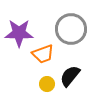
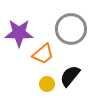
orange trapezoid: rotated 20 degrees counterclockwise
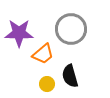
black semicircle: rotated 55 degrees counterclockwise
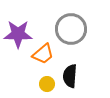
purple star: moved 1 px left, 1 px down
black semicircle: rotated 20 degrees clockwise
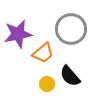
purple star: rotated 12 degrees counterclockwise
orange trapezoid: moved 1 px up
black semicircle: rotated 45 degrees counterclockwise
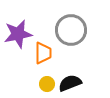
gray circle: moved 1 px down
orange trapezoid: rotated 50 degrees counterclockwise
black semicircle: moved 7 px down; rotated 110 degrees clockwise
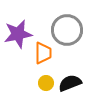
gray circle: moved 4 px left
yellow circle: moved 1 px left, 1 px up
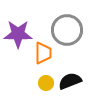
purple star: rotated 12 degrees clockwise
black semicircle: moved 2 px up
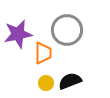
purple star: rotated 12 degrees counterclockwise
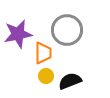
yellow circle: moved 7 px up
